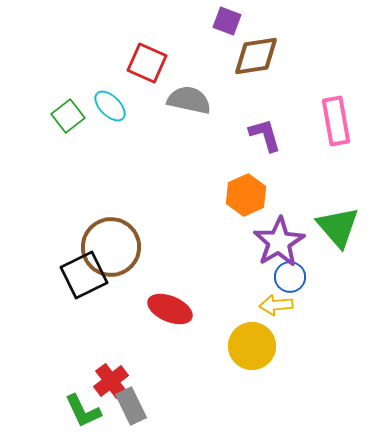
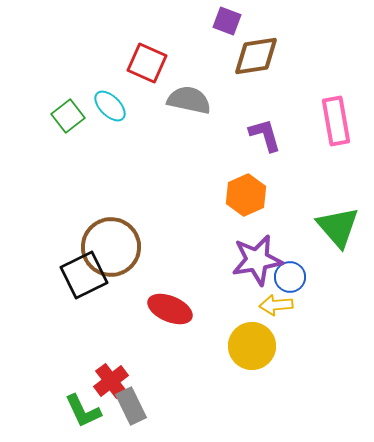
purple star: moved 22 px left, 18 px down; rotated 21 degrees clockwise
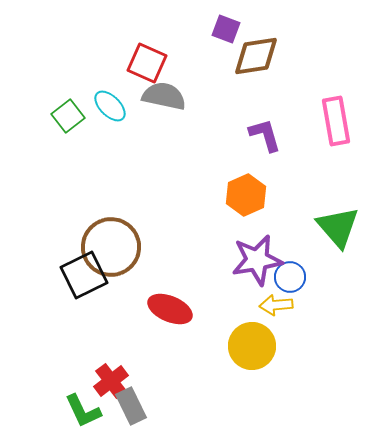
purple square: moved 1 px left, 8 px down
gray semicircle: moved 25 px left, 4 px up
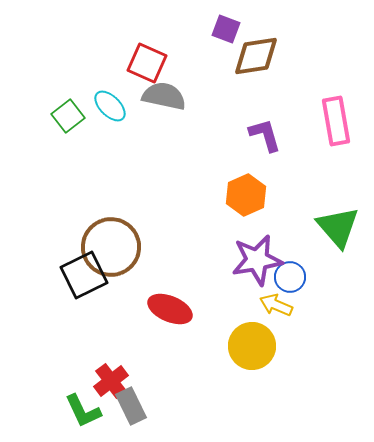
yellow arrow: rotated 28 degrees clockwise
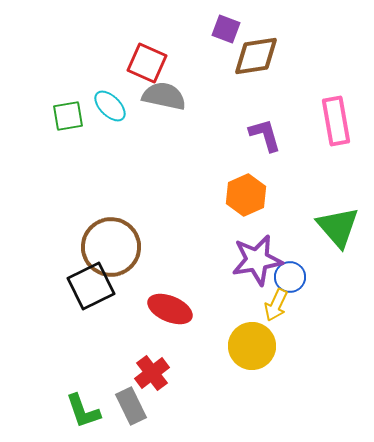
green square: rotated 28 degrees clockwise
black square: moved 7 px right, 11 px down
yellow arrow: rotated 88 degrees counterclockwise
red cross: moved 41 px right, 8 px up
green L-shape: rotated 6 degrees clockwise
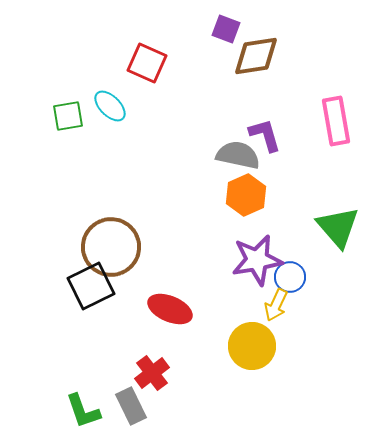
gray semicircle: moved 74 px right, 59 px down
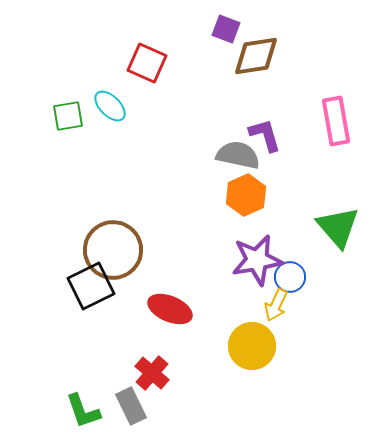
brown circle: moved 2 px right, 3 px down
red cross: rotated 12 degrees counterclockwise
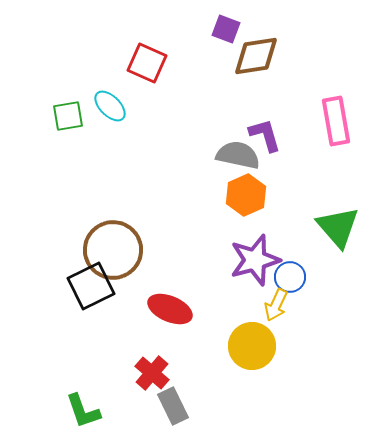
purple star: moved 2 px left; rotated 6 degrees counterclockwise
gray rectangle: moved 42 px right
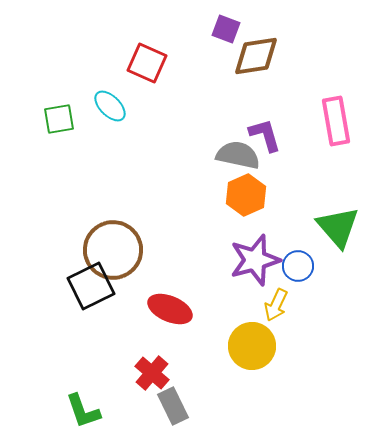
green square: moved 9 px left, 3 px down
blue circle: moved 8 px right, 11 px up
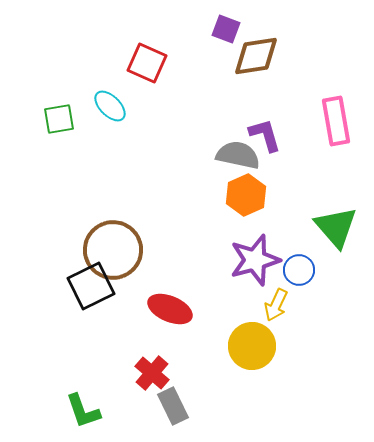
green triangle: moved 2 px left
blue circle: moved 1 px right, 4 px down
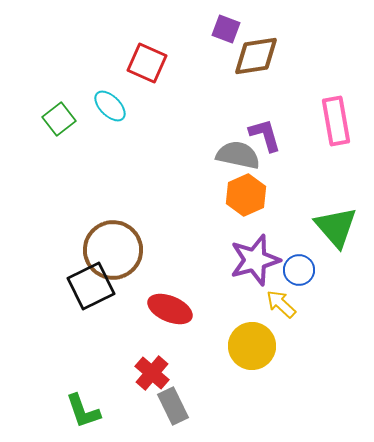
green square: rotated 28 degrees counterclockwise
yellow arrow: moved 5 px right, 1 px up; rotated 108 degrees clockwise
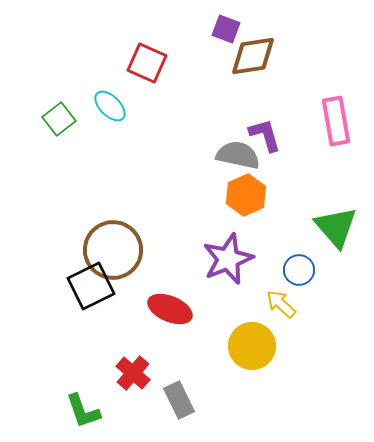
brown diamond: moved 3 px left
purple star: moved 27 px left, 1 px up; rotated 6 degrees counterclockwise
red cross: moved 19 px left
gray rectangle: moved 6 px right, 6 px up
